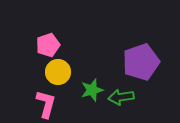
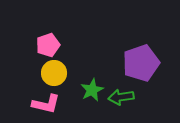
purple pentagon: moved 1 px down
yellow circle: moved 4 px left, 1 px down
green star: rotated 10 degrees counterclockwise
pink L-shape: rotated 88 degrees clockwise
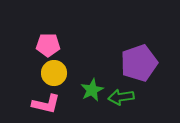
pink pentagon: rotated 20 degrees clockwise
purple pentagon: moved 2 px left
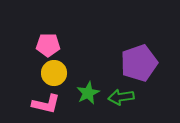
green star: moved 4 px left, 3 px down
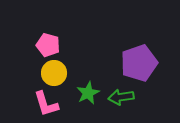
pink pentagon: rotated 15 degrees clockwise
pink L-shape: rotated 60 degrees clockwise
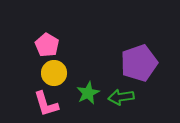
pink pentagon: moved 1 px left; rotated 15 degrees clockwise
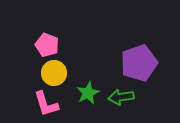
pink pentagon: rotated 10 degrees counterclockwise
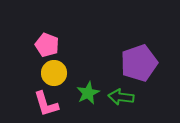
green arrow: rotated 15 degrees clockwise
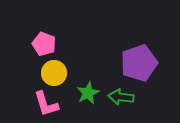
pink pentagon: moved 3 px left, 1 px up
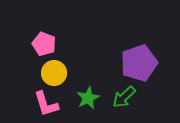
green star: moved 5 px down
green arrow: moved 3 px right; rotated 50 degrees counterclockwise
